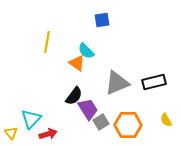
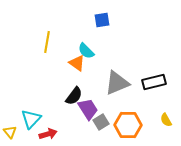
yellow triangle: moved 1 px left, 1 px up
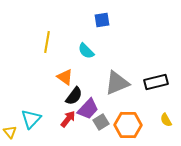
orange triangle: moved 12 px left, 14 px down
black rectangle: moved 2 px right
purple trapezoid: rotated 75 degrees clockwise
red arrow: moved 20 px right, 15 px up; rotated 36 degrees counterclockwise
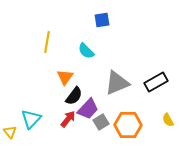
orange triangle: rotated 30 degrees clockwise
black rectangle: rotated 15 degrees counterclockwise
yellow semicircle: moved 2 px right
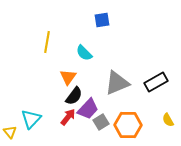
cyan semicircle: moved 2 px left, 2 px down
orange triangle: moved 3 px right
red arrow: moved 2 px up
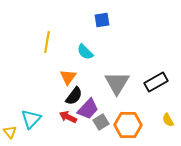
cyan semicircle: moved 1 px right, 1 px up
gray triangle: rotated 36 degrees counterclockwise
red arrow: rotated 102 degrees counterclockwise
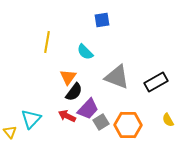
gray triangle: moved 6 px up; rotated 40 degrees counterclockwise
black semicircle: moved 4 px up
red arrow: moved 1 px left, 1 px up
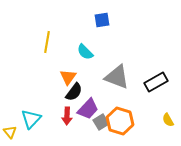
red arrow: rotated 114 degrees counterclockwise
orange hexagon: moved 8 px left, 4 px up; rotated 16 degrees clockwise
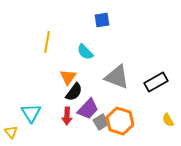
cyan triangle: moved 6 px up; rotated 15 degrees counterclockwise
yellow triangle: moved 1 px right
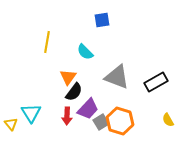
yellow triangle: moved 8 px up
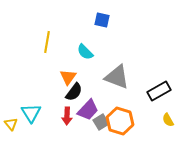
blue square: rotated 21 degrees clockwise
black rectangle: moved 3 px right, 9 px down
purple trapezoid: moved 1 px down
